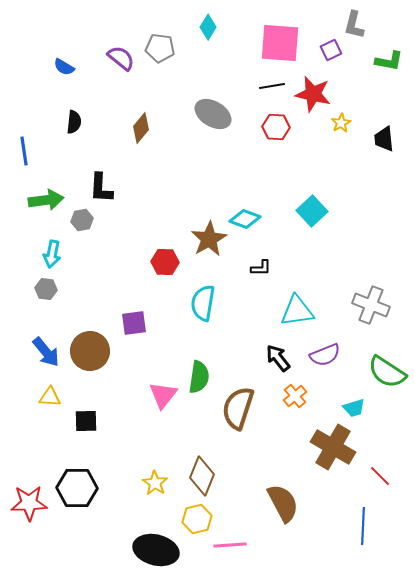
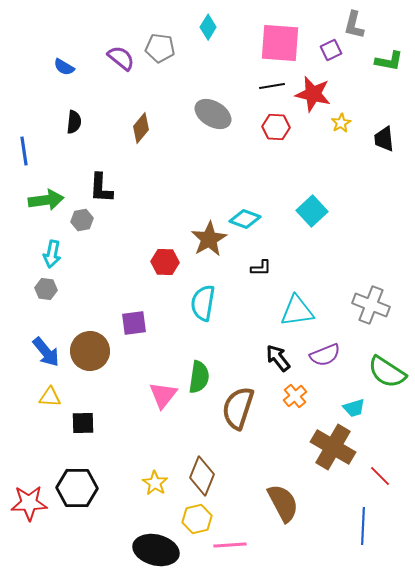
black square at (86, 421): moved 3 px left, 2 px down
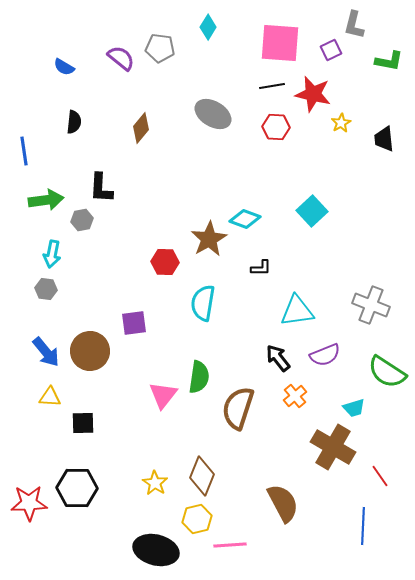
red line at (380, 476): rotated 10 degrees clockwise
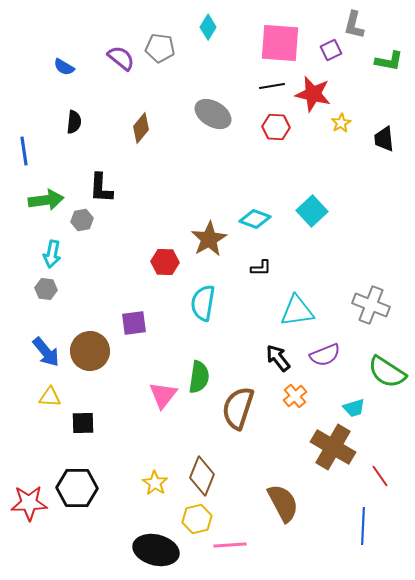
cyan diamond at (245, 219): moved 10 px right
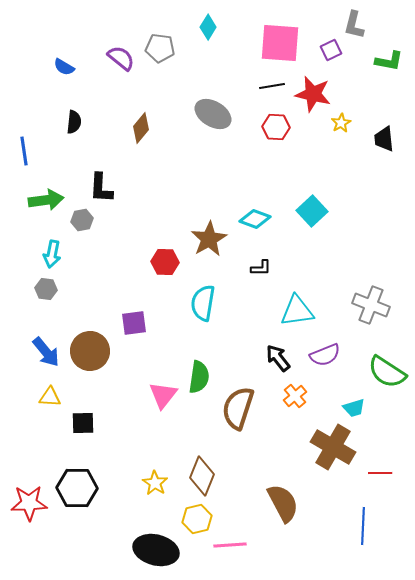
red line at (380, 476): moved 3 px up; rotated 55 degrees counterclockwise
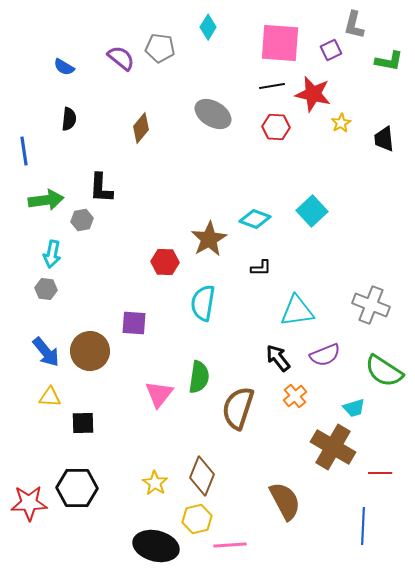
black semicircle at (74, 122): moved 5 px left, 3 px up
purple square at (134, 323): rotated 12 degrees clockwise
green semicircle at (387, 372): moved 3 px left, 1 px up
pink triangle at (163, 395): moved 4 px left, 1 px up
brown semicircle at (283, 503): moved 2 px right, 2 px up
black ellipse at (156, 550): moved 4 px up
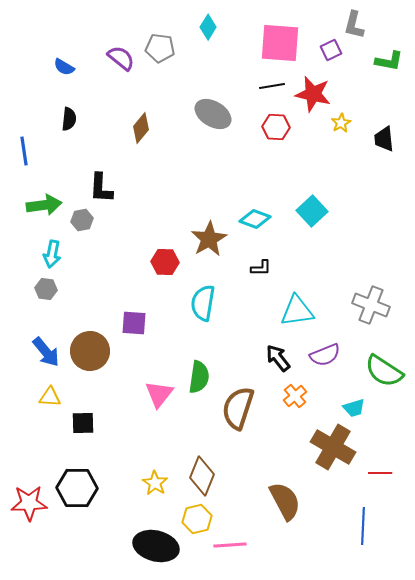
green arrow at (46, 200): moved 2 px left, 5 px down
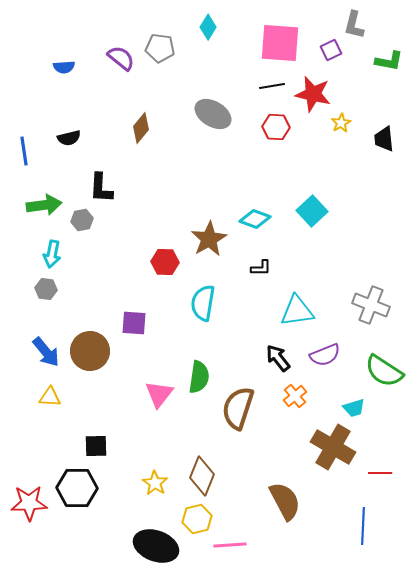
blue semicircle at (64, 67): rotated 35 degrees counterclockwise
black semicircle at (69, 119): moved 19 px down; rotated 70 degrees clockwise
black square at (83, 423): moved 13 px right, 23 px down
black ellipse at (156, 546): rotated 6 degrees clockwise
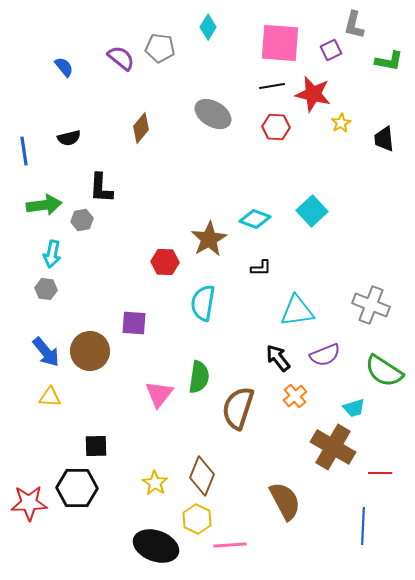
blue semicircle at (64, 67): rotated 125 degrees counterclockwise
yellow hexagon at (197, 519): rotated 20 degrees counterclockwise
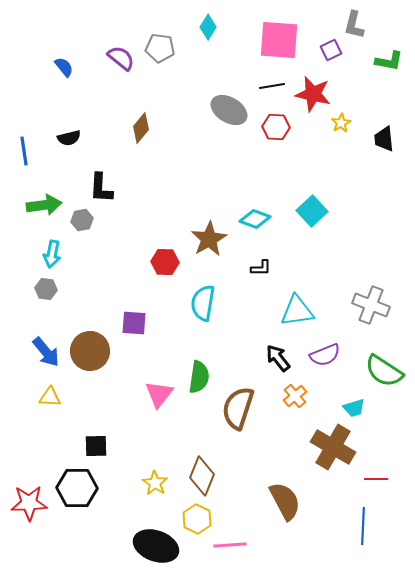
pink square at (280, 43): moved 1 px left, 3 px up
gray ellipse at (213, 114): moved 16 px right, 4 px up
red line at (380, 473): moved 4 px left, 6 px down
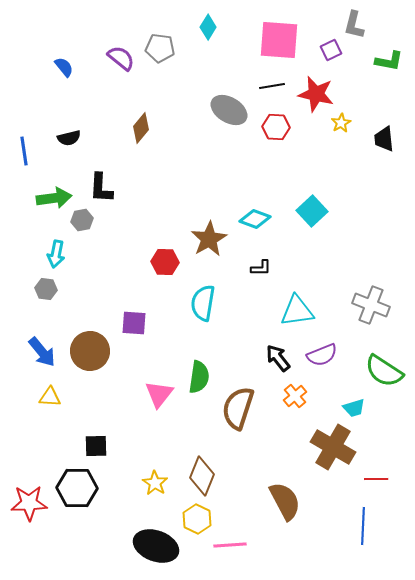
red star at (313, 94): moved 3 px right
green arrow at (44, 205): moved 10 px right, 7 px up
cyan arrow at (52, 254): moved 4 px right
blue arrow at (46, 352): moved 4 px left
purple semicircle at (325, 355): moved 3 px left
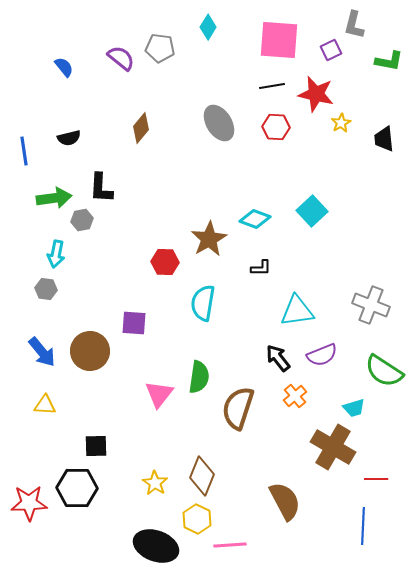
gray ellipse at (229, 110): moved 10 px left, 13 px down; rotated 27 degrees clockwise
yellow triangle at (50, 397): moved 5 px left, 8 px down
